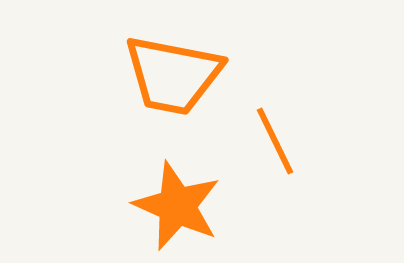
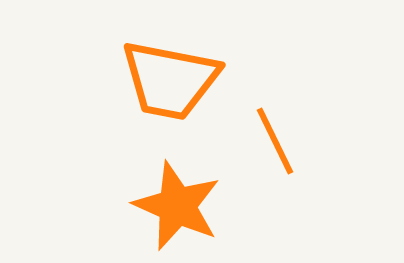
orange trapezoid: moved 3 px left, 5 px down
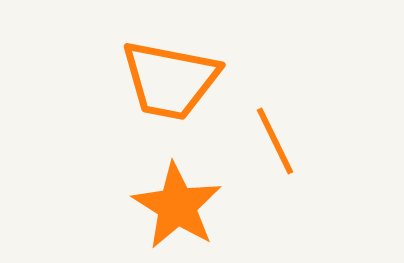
orange star: rotated 8 degrees clockwise
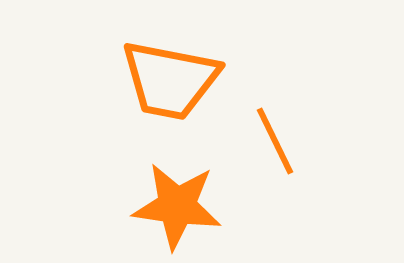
orange star: rotated 24 degrees counterclockwise
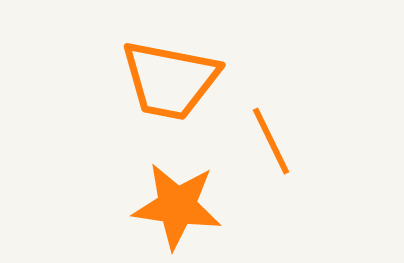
orange line: moved 4 px left
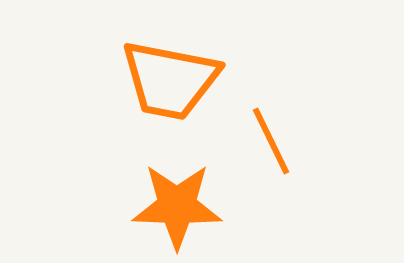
orange star: rotated 6 degrees counterclockwise
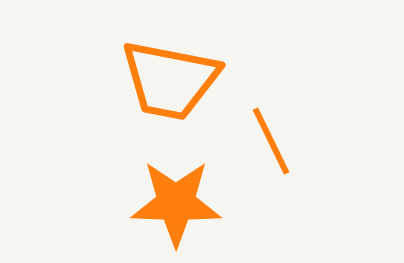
orange star: moved 1 px left, 3 px up
